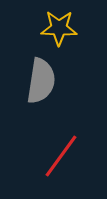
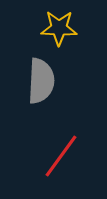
gray semicircle: rotated 6 degrees counterclockwise
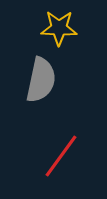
gray semicircle: moved 1 px up; rotated 9 degrees clockwise
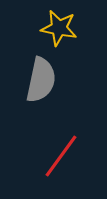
yellow star: rotated 9 degrees clockwise
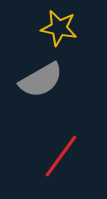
gray semicircle: rotated 48 degrees clockwise
